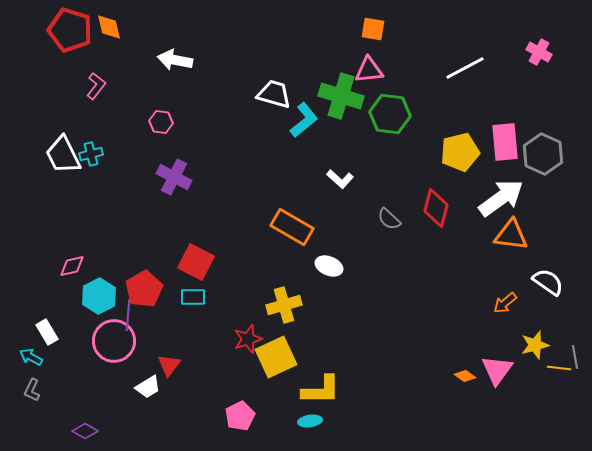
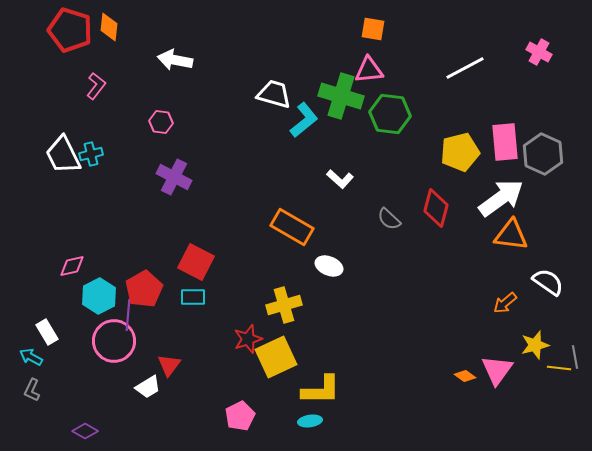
orange diamond at (109, 27): rotated 20 degrees clockwise
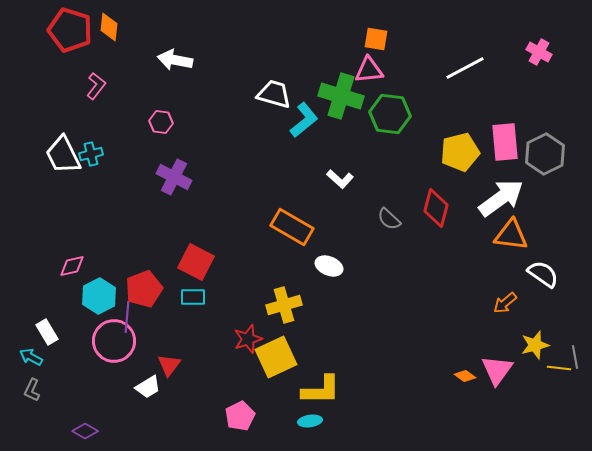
orange square at (373, 29): moved 3 px right, 10 px down
gray hexagon at (543, 154): moved 2 px right; rotated 9 degrees clockwise
white semicircle at (548, 282): moved 5 px left, 8 px up
red pentagon at (144, 289): rotated 9 degrees clockwise
purple line at (128, 315): moved 1 px left, 2 px down
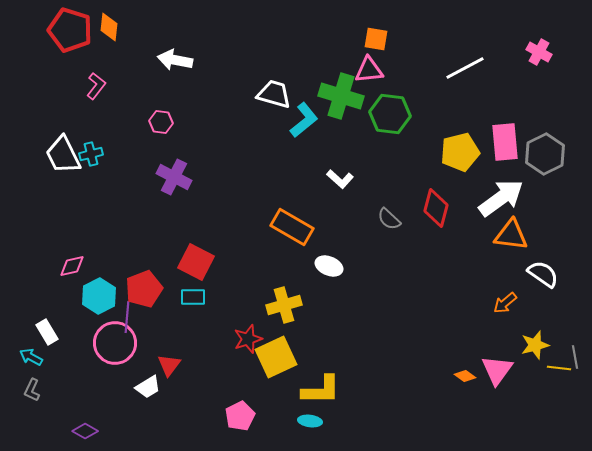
pink circle at (114, 341): moved 1 px right, 2 px down
cyan ellipse at (310, 421): rotated 15 degrees clockwise
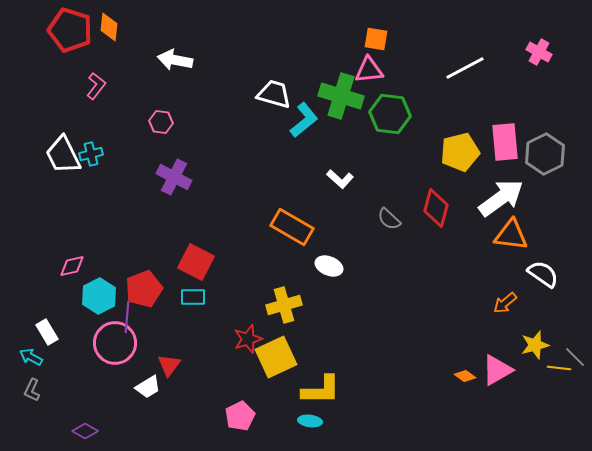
gray line at (575, 357): rotated 35 degrees counterclockwise
pink triangle at (497, 370): rotated 24 degrees clockwise
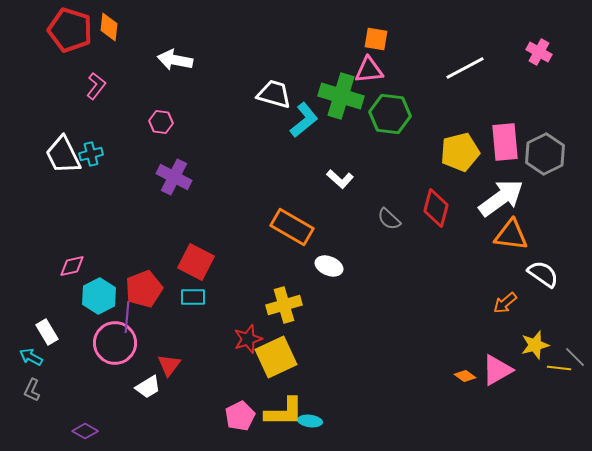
yellow L-shape at (321, 390): moved 37 px left, 22 px down
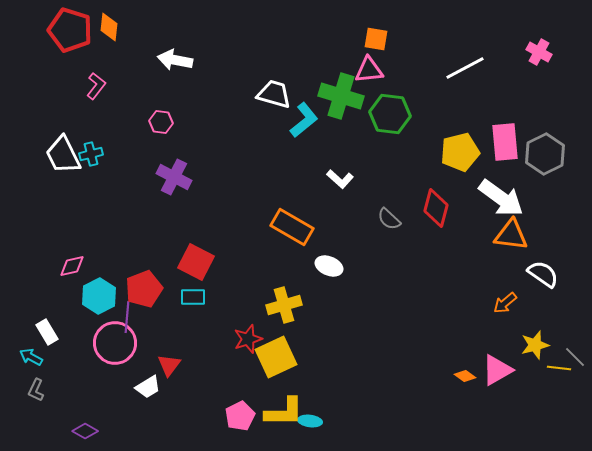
white arrow at (501, 198): rotated 72 degrees clockwise
gray L-shape at (32, 390): moved 4 px right
